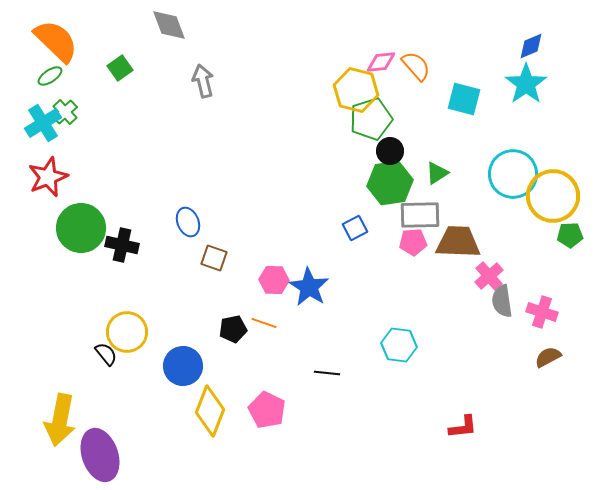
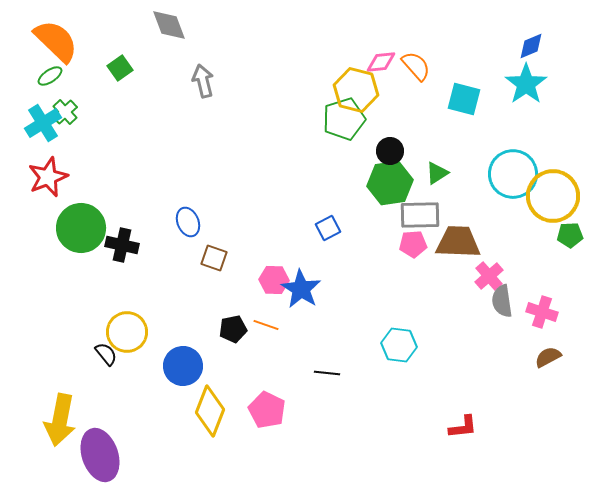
green pentagon at (371, 119): moved 27 px left
blue square at (355, 228): moved 27 px left
pink pentagon at (413, 242): moved 2 px down
blue star at (309, 287): moved 8 px left, 2 px down
orange line at (264, 323): moved 2 px right, 2 px down
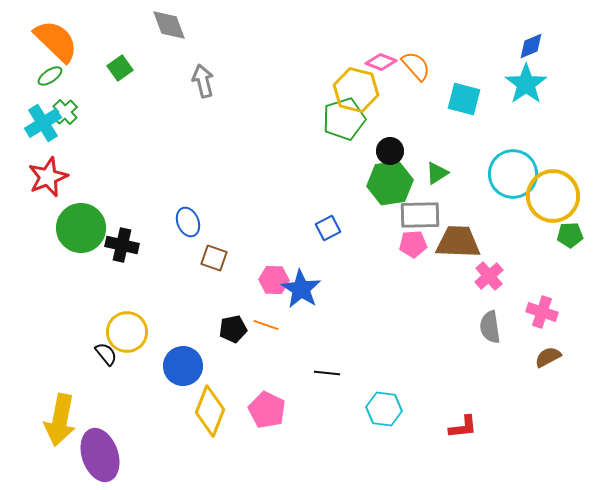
pink diamond at (381, 62): rotated 28 degrees clockwise
gray semicircle at (502, 301): moved 12 px left, 26 px down
cyan hexagon at (399, 345): moved 15 px left, 64 px down
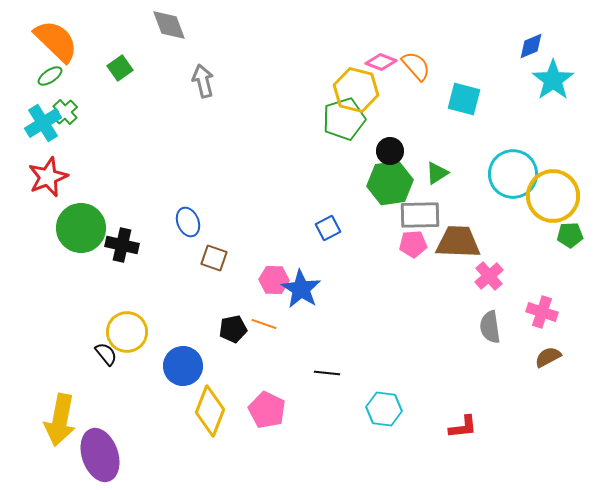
cyan star at (526, 84): moved 27 px right, 4 px up
orange line at (266, 325): moved 2 px left, 1 px up
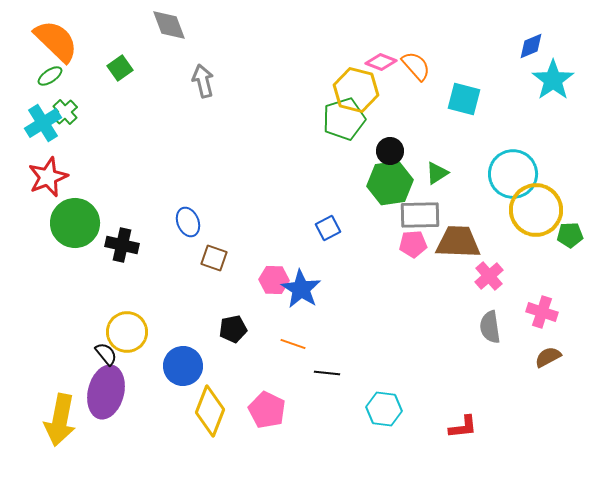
yellow circle at (553, 196): moved 17 px left, 14 px down
green circle at (81, 228): moved 6 px left, 5 px up
orange line at (264, 324): moved 29 px right, 20 px down
purple ellipse at (100, 455): moved 6 px right, 63 px up; rotated 33 degrees clockwise
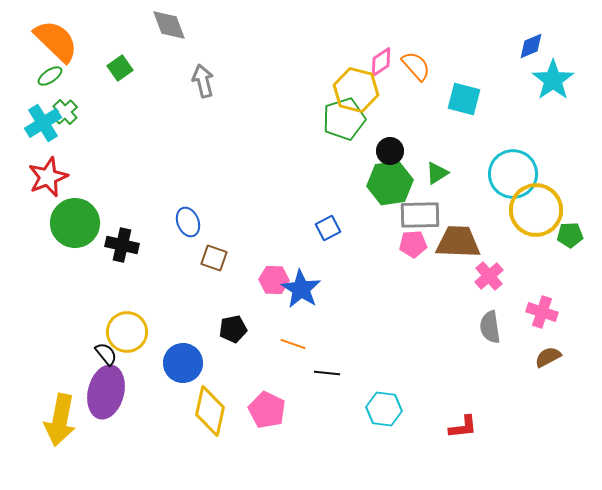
pink diamond at (381, 62): rotated 56 degrees counterclockwise
blue circle at (183, 366): moved 3 px up
yellow diamond at (210, 411): rotated 9 degrees counterclockwise
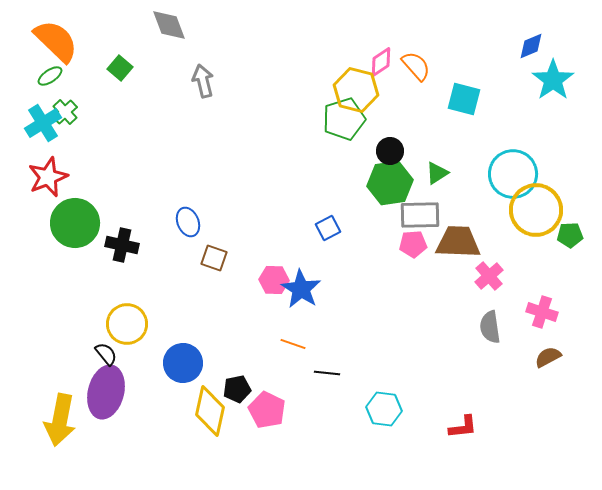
green square at (120, 68): rotated 15 degrees counterclockwise
black pentagon at (233, 329): moved 4 px right, 60 px down
yellow circle at (127, 332): moved 8 px up
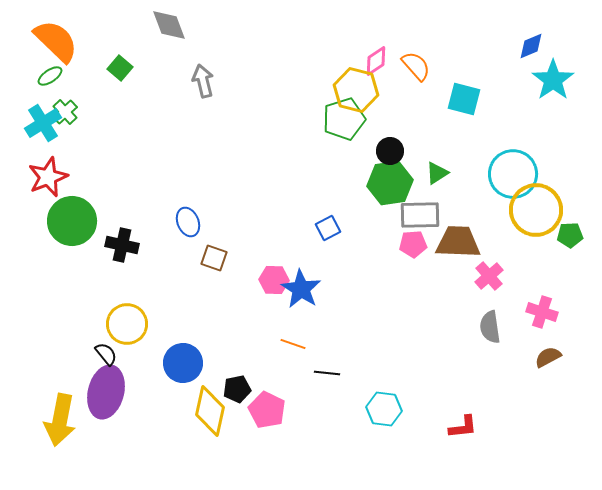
pink diamond at (381, 62): moved 5 px left, 1 px up
green circle at (75, 223): moved 3 px left, 2 px up
